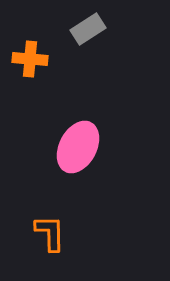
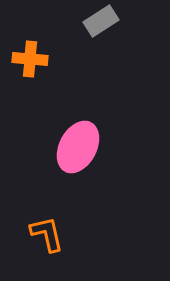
gray rectangle: moved 13 px right, 8 px up
orange L-shape: moved 3 px left, 1 px down; rotated 12 degrees counterclockwise
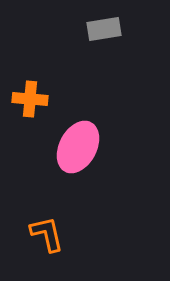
gray rectangle: moved 3 px right, 8 px down; rotated 24 degrees clockwise
orange cross: moved 40 px down
